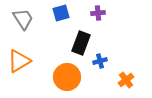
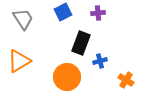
blue square: moved 2 px right, 1 px up; rotated 12 degrees counterclockwise
orange cross: rotated 21 degrees counterclockwise
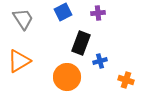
orange cross: rotated 14 degrees counterclockwise
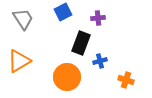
purple cross: moved 5 px down
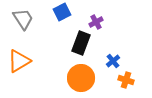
blue square: moved 1 px left
purple cross: moved 2 px left, 4 px down; rotated 24 degrees counterclockwise
blue cross: moved 13 px right; rotated 24 degrees counterclockwise
orange circle: moved 14 px right, 1 px down
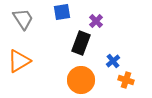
blue square: rotated 18 degrees clockwise
purple cross: moved 1 px up; rotated 16 degrees counterclockwise
orange circle: moved 2 px down
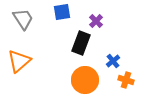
orange triangle: rotated 10 degrees counterclockwise
orange circle: moved 4 px right
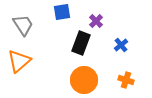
gray trapezoid: moved 6 px down
blue cross: moved 8 px right, 16 px up
orange circle: moved 1 px left
